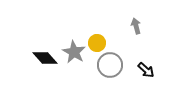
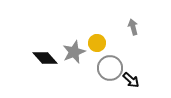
gray arrow: moved 3 px left, 1 px down
gray star: rotated 20 degrees clockwise
gray circle: moved 3 px down
black arrow: moved 15 px left, 10 px down
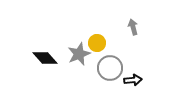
gray star: moved 5 px right, 2 px down
black arrow: moved 2 px right; rotated 48 degrees counterclockwise
